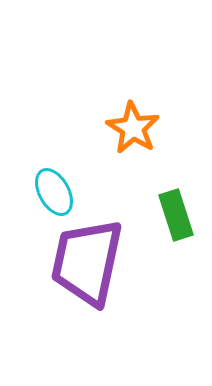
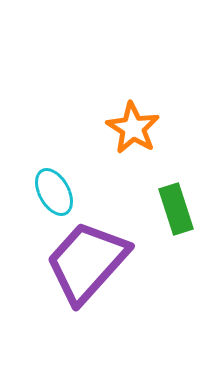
green rectangle: moved 6 px up
purple trapezoid: rotated 30 degrees clockwise
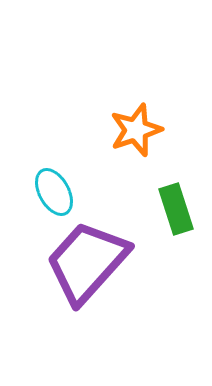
orange star: moved 3 px right, 2 px down; rotated 22 degrees clockwise
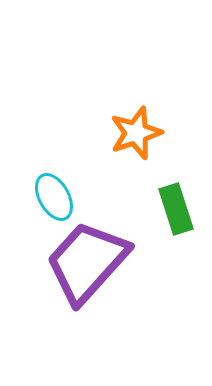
orange star: moved 3 px down
cyan ellipse: moved 5 px down
